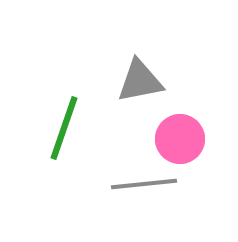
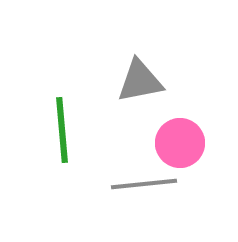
green line: moved 2 px left, 2 px down; rotated 24 degrees counterclockwise
pink circle: moved 4 px down
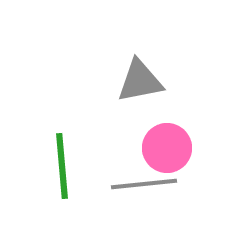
green line: moved 36 px down
pink circle: moved 13 px left, 5 px down
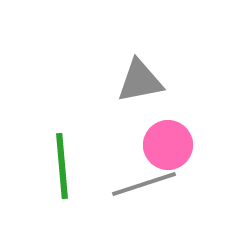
pink circle: moved 1 px right, 3 px up
gray line: rotated 12 degrees counterclockwise
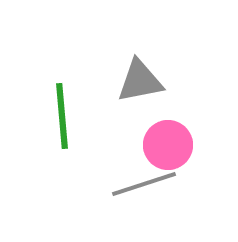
green line: moved 50 px up
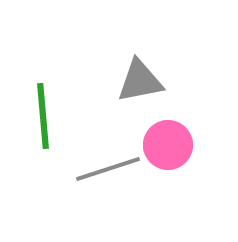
green line: moved 19 px left
gray line: moved 36 px left, 15 px up
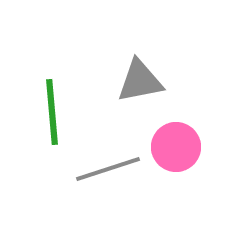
green line: moved 9 px right, 4 px up
pink circle: moved 8 px right, 2 px down
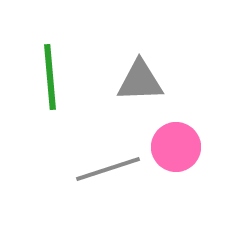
gray triangle: rotated 9 degrees clockwise
green line: moved 2 px left, 35 px up
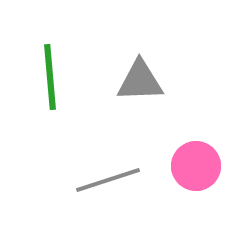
pink circle: moved 20 px right, 19 px down
gray line: moved 11 px down
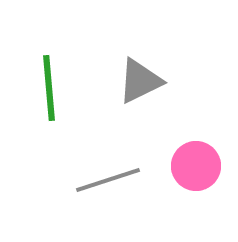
green line: moved 1 px left, 11 px down
gray triangle: rotated 24 degrees counterclockwise
